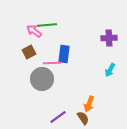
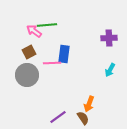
gray circle: moved 15 px left, 4 px up
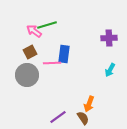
green line: rotated 12 degrees counterclockwise
brown square: moved 1 px right
